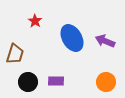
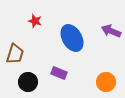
red star: rotated 16 degrees counterclockwise
purple arrow: moved 6 px right, 10 px up
purple rectangle: moved 3 px right, 8 px up; rotated 21 degrees clockwise
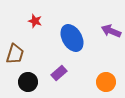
purple rectangle: rotated 63 degrees counterclockwise
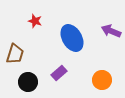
orange circle: moved 4 px left, 2 px up
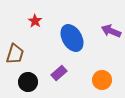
red star: rotated 16 degrees clockwise
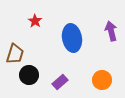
purple arrow: rotated 54 degrees clockwise
blue ellipse: rotated 20 degrees clockwise
purple rectangle: moved 1 px right, 9 px down
black circle: moved 1 px right, 7 px up
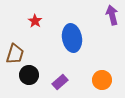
purple arrow: moved 1 px right, 16 px up
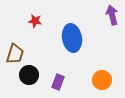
red star: rotated 24 degrees counterclockwise
purple rectangle: moved 2 px left; rotated 28 degrees counterclockwise
